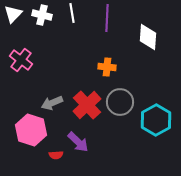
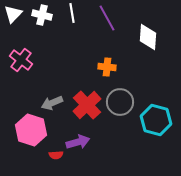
purple line: rotated 32 degrees counterclockwise
cyan hexagon: rotated 16 degrees counterclockwise
purple arrow: rotated 60 degrees counterclockwise
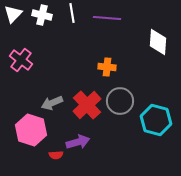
purple line: rotated 56 degrees counterclockwise
white diamond: moved 10 px right, 5 px down
gray circle: moved 1 px up
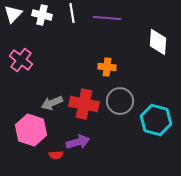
red cross: moved 3 px left, 1 px up; rotated 36 degrees counterclockwise
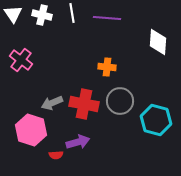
white triangle: rotated 18 degrees counterclockwise
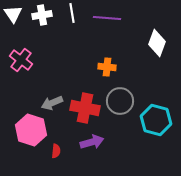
white cross: rotated 24 degrees counterclockwise
white diamond: moved 1 px left, 1 px down; rotated 16 degrees clockwise
red cross: moved 1 px right, 4 px down
purple arrow: moved 14 px right
red semicircle: moved 4 px up; rotated 80 degrees counterclockwise
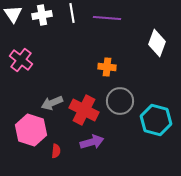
red cross: moved 1 px left, 2 px down; rotated 16 degrees clockwise
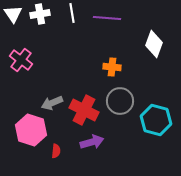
white cross: moved 2 px left, 1 px up
white diamond: moved 3 px left, 1 px down
orange cross: moved 5 px right
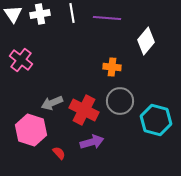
white diamond: moved 8 px left, 3 px up; rotated 20 degrees clockwise
red semicircle: moved 3 px right, 2 px down; rotated 48 degrees counterclockwise
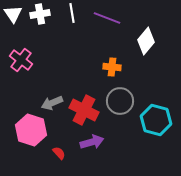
purple line: rotated 16 degrees clockwise
